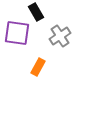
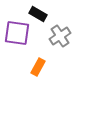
black rectangle: moved 2 px right, 2 px down; rotated 30 degrees counterclockwise
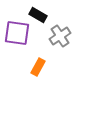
black rectangle: moved 1 px down
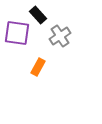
black rectangle: rotated 18 degrees clockwise
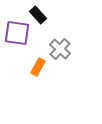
gray cross: moved 13 px down; rotated 15 degrees counterclockwise
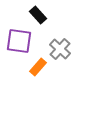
purple square: moved 2 px right, 8 px down
orange rectangle: rotated 12 degrees clockwise
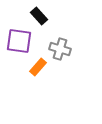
black rectangle: moved 1 px right, 1 px down
gray cross: rotated 25 degrees counterclockwise
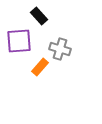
purple square: rotated 12 degrees counterclockwise
orange rectangle: moved 2 px right
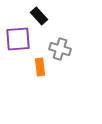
purple square: moved 1 px left, 2 px up
orange rectangle: rotated 48 degrees counterclockwise
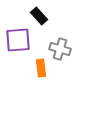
purple square: moved 1 px down
orange rectangle: moved 1 px right, 1 px down
